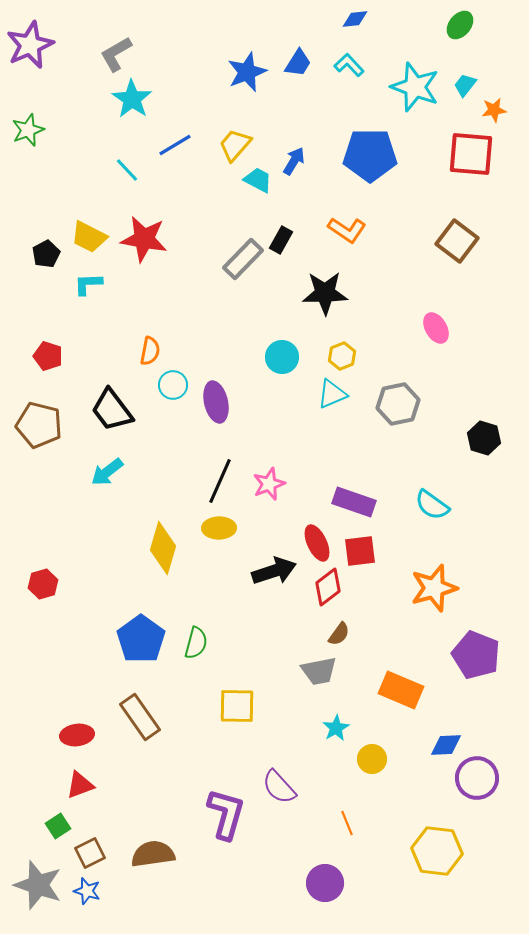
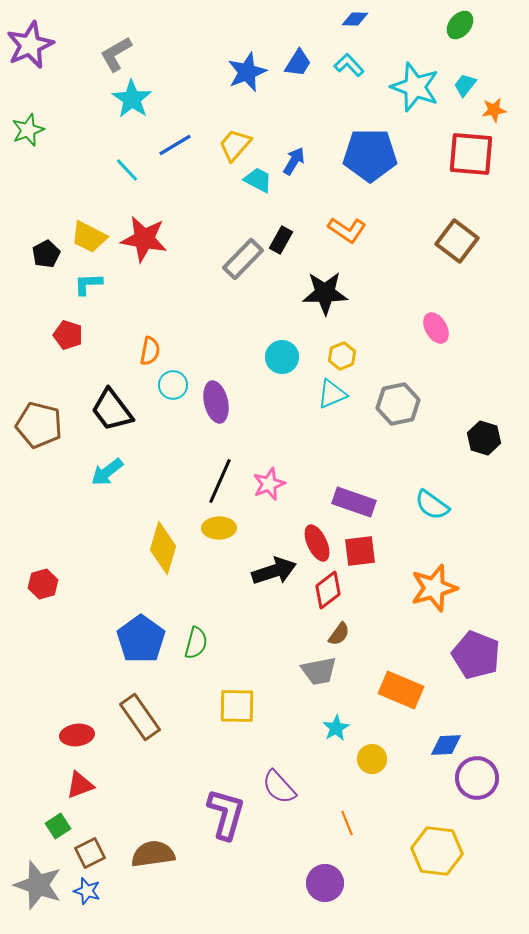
blue diamond at (355, 19): rotated 8 degrees clockwise
red pentagon at (48, 356): moved 20 px right, 21 px up
red diamond at (328, 587): moved 3 px down
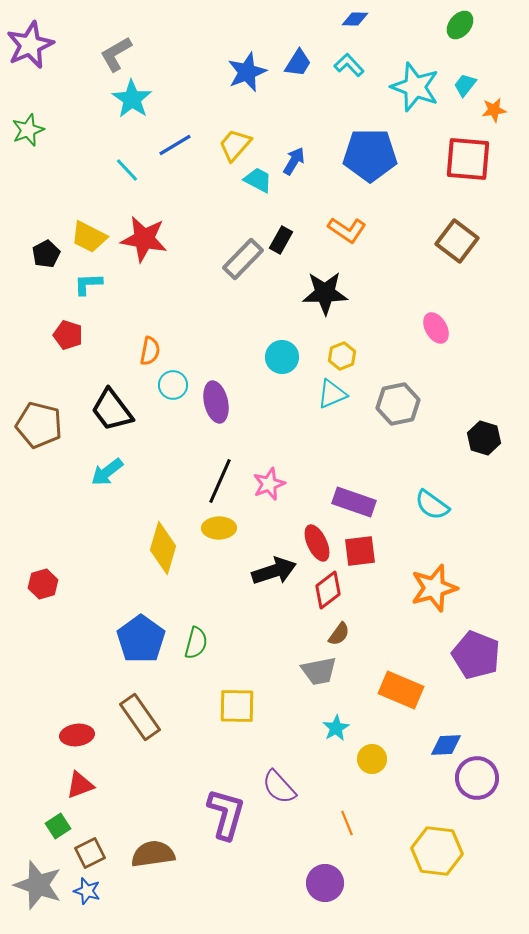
red square at (471, 154): moved 3 px left, 5 px down
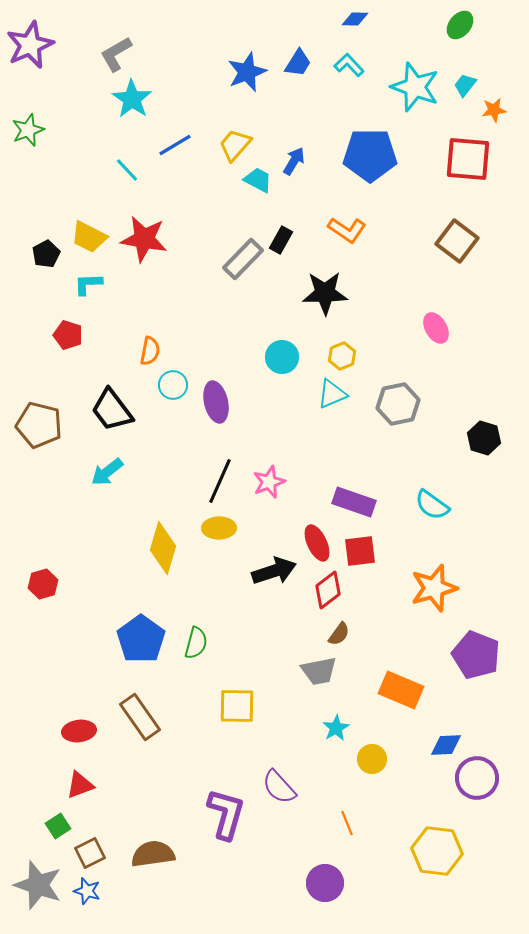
pink star at (269, 484): moved 2 px up
red ellipse at (77, 735): moved 2 px right, 4 px up
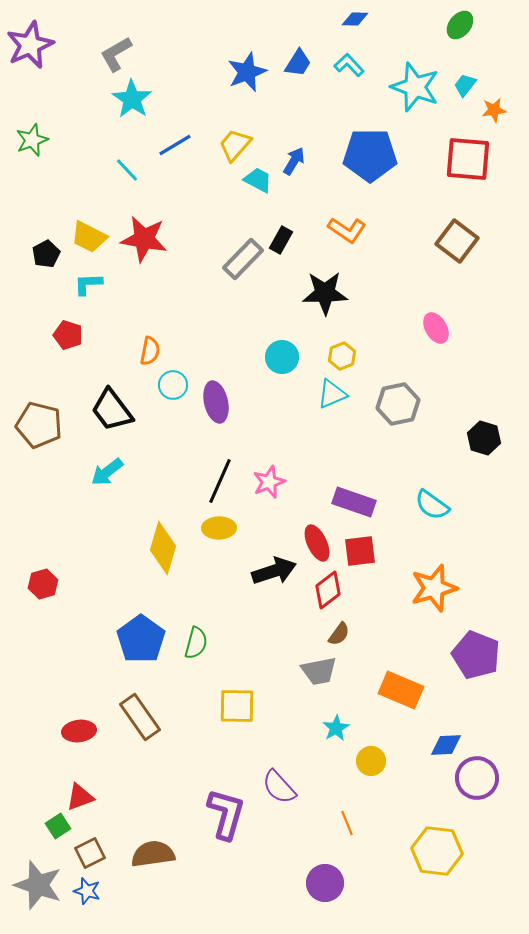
green star at (28, 130): moved 4 px right, 10 px down
yellow circle at (372, 759): moved 1 px left, 2 px down
red triangle at (80, 785): moved 12 px down
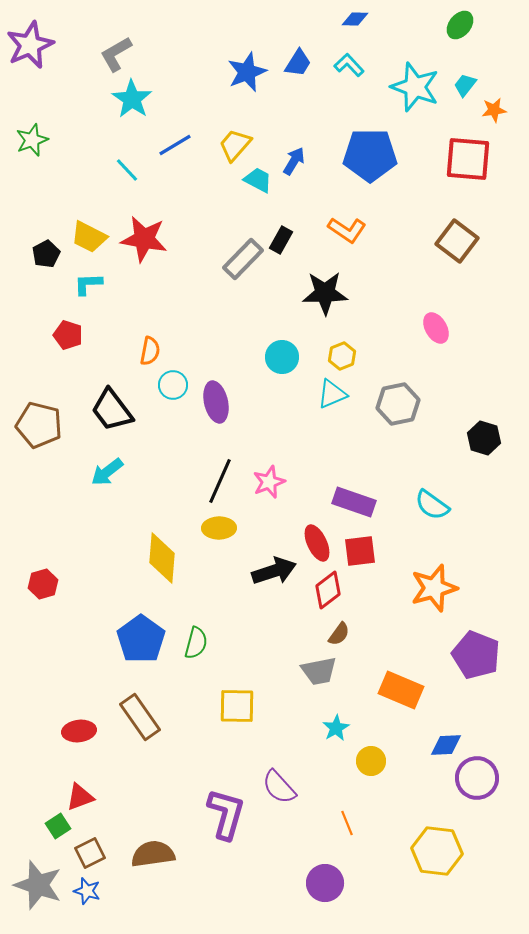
yellow diamond at (163, 548): moved 1 px left, 10 px down; rotated 12 degrees counterclockwise
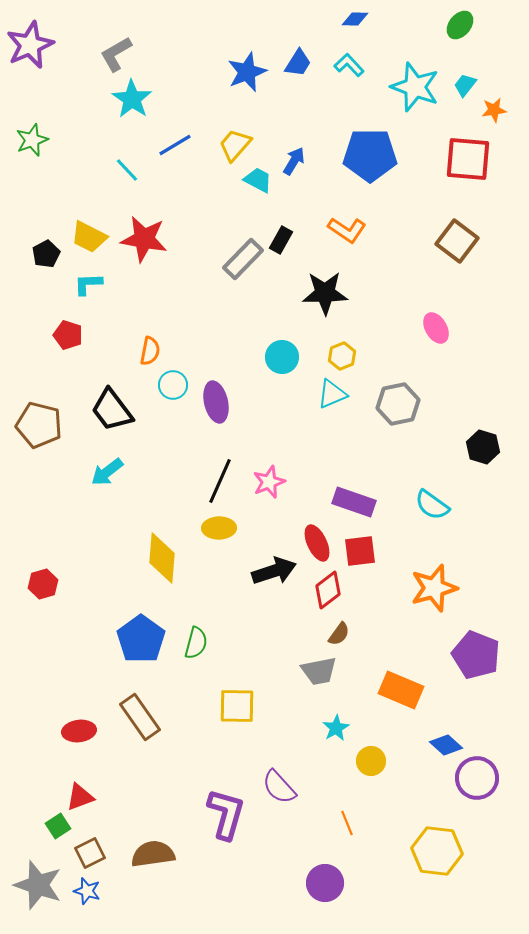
black hexagon at (484, 438): moved 1 px left, 9 px down
blue diamond at (446, 745): rotated 44 degrees clockwise
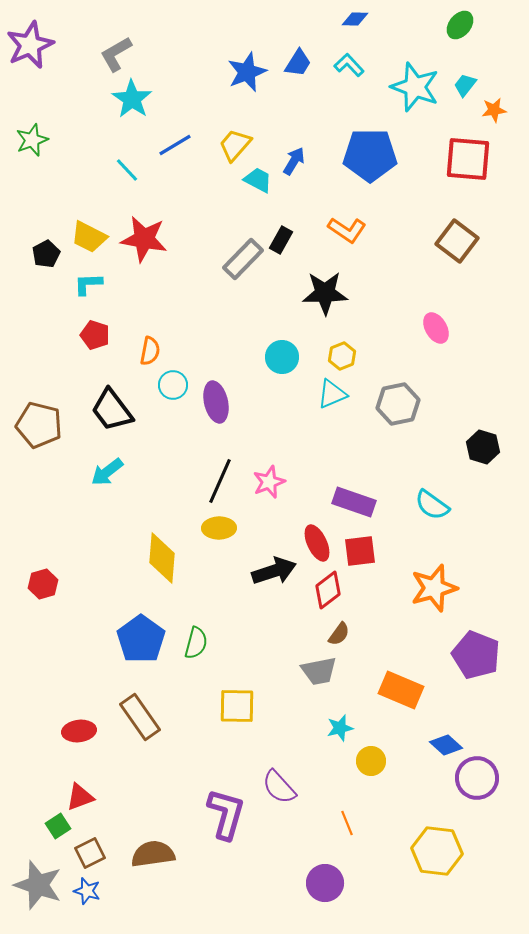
red pentagon at (68, 335): moved 27 px right
cyan star at (336, 728): moved 4 px right; rotated 16 degrees clockwise
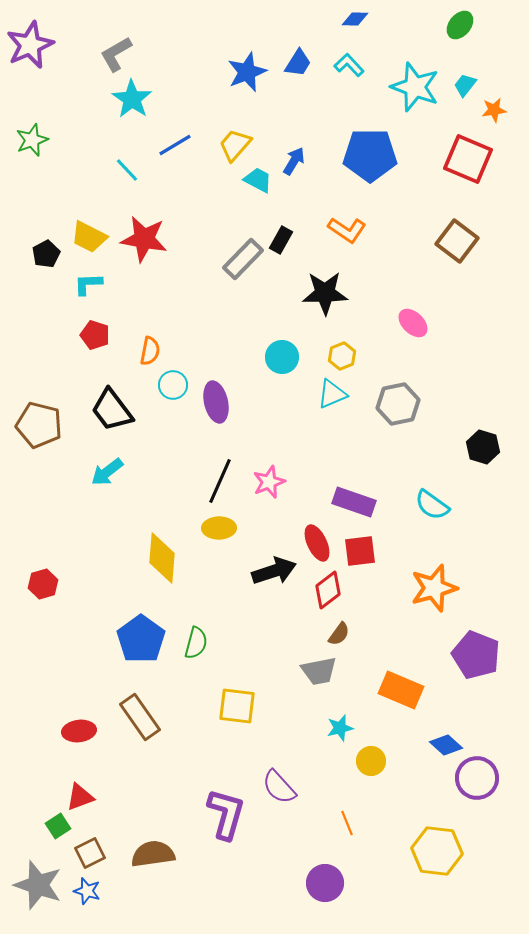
red square at (468, 159): rotated 18 degrees clockwise
pink ellipse at (436, 328): moved 23 px left, 5 px up; rotated 16 degrees counterclockwise
yellow square at (237, 706): rotated 6 degrees clockwise
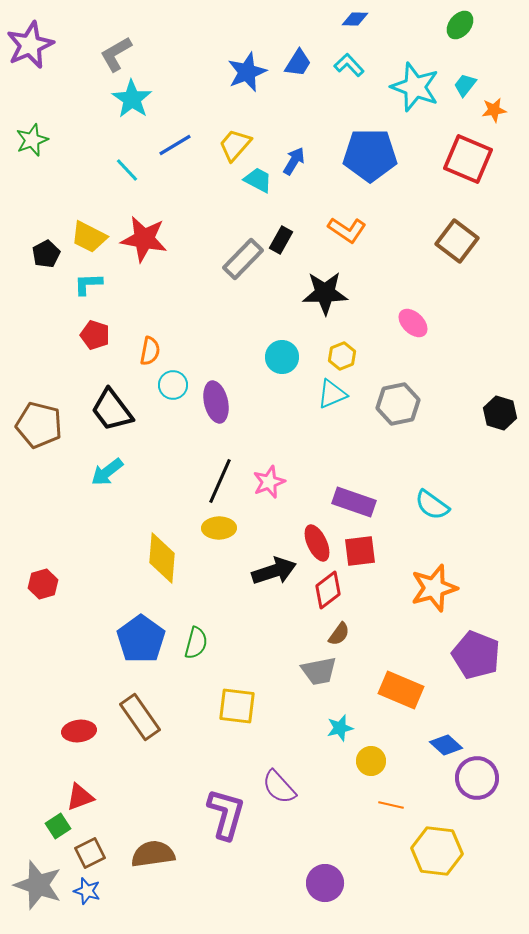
black hexagon at (483, 447): moved 17 px right, 34 px up
orange line at (347, 823): moved 44 px right, 18 px up; rotated 55 degrees counterclockwise
